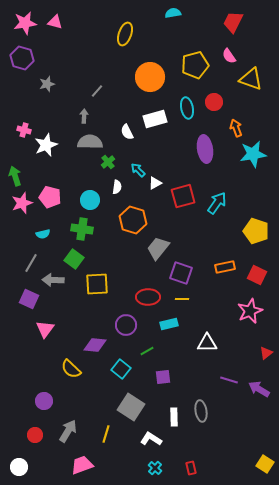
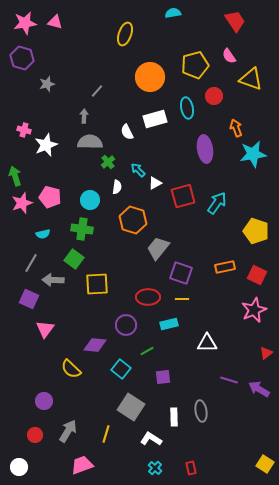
red trapezoid at (233, 22): moved 2 px right, 1 px up; rotated 120 degrees clockwise
red circle at (214, 102): moved 6 px up
pink star at (250, 311): moved 4 px right, 1 px up
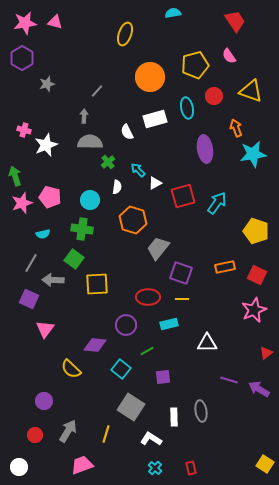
purple hexagon at (22, 58): rotated 15 degrees clockwise
yellow triangle at (251, 79): moved 12 px down
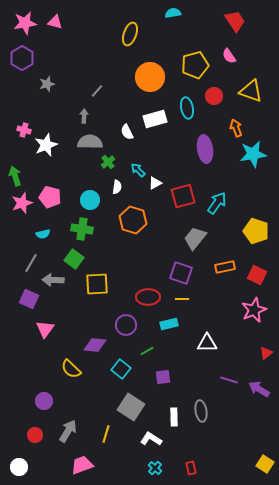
yellow ellipse at (125, 34): moved 5 px right
gray trapezoid at (158, 248): moved 37 px right, 10 px up
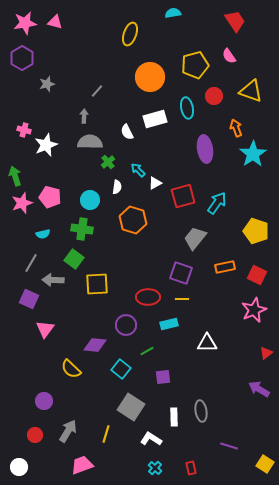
cyan star at (253, 154): rotated 24 degrees counterclockwise
purple line at (229, 380): moved 66 px down
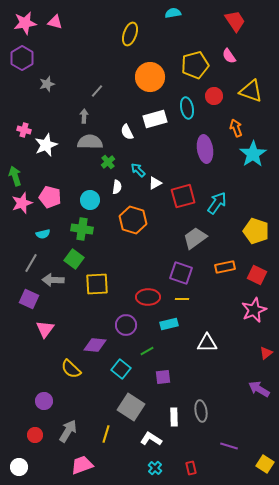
gray trapezoid at (195, 238): rotated 15 degrees clockwise
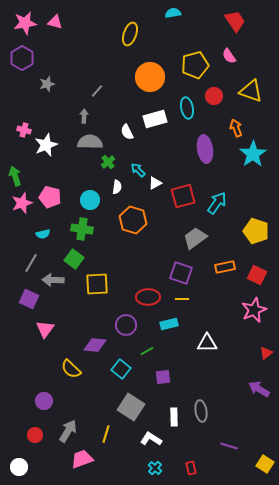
pink trapezoid at (82, 465): moved 6 px up
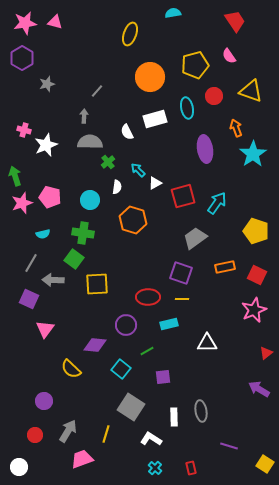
green cross at (82, 229): moved 1 px right, 4 px down
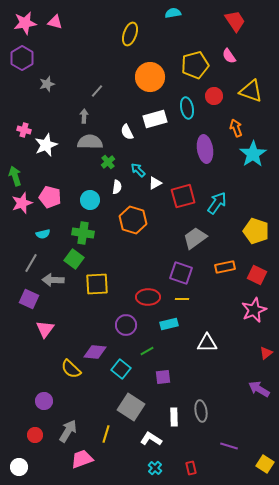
purple diamond at (95, 345): moved 7 px down
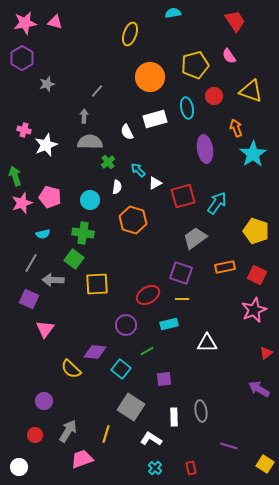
red ellipse at (148, 297): moved 2 px up; rotated 30 degrees counterclockwise
purple square at (163, 377): moved 1 px right, 2 px down
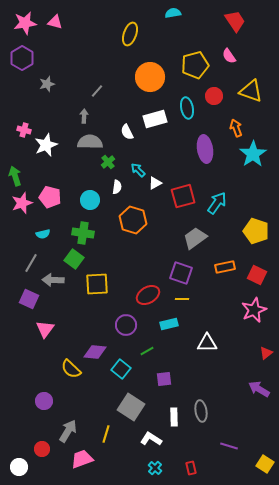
red circle at (35, 435): moved 7 px right, 14 px down
